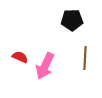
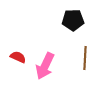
black pentagon: moved 1 px right
red semicircle: moved 2 px left
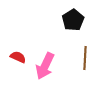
black pentagon: rotated 30 degrees counterclockwise
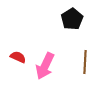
black pentagon: moved 1 px left, 1 px up
brown line: moved 4 px down
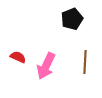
black pentagon: rotated 10 degrees clockwise
pink arrow: moved 1 px right
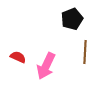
brown line: moved 10 px up
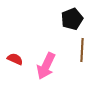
brown line: moved 3 px left, 2 px up
red semicircle: moved 3 px left, 2 px down
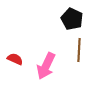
black pentagon: rotated 25 degrees counterclockwise
brown line: moved 3 px left
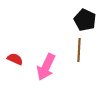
black pentagon: moved 13 px right, 1 px down
pink arrow: moved 1 px down
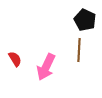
red semicircle: rotated 35 degrees clockwise
